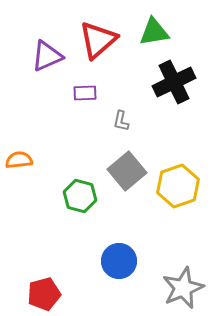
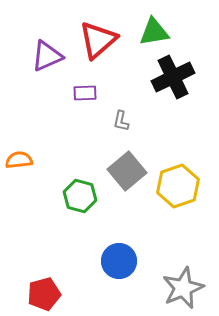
black cross: moved 1 px left, 5 px up
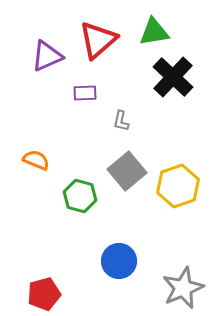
black cross: rotated 21 degrees counterclockwise
orange semicircle: moved 17 px right; rotated 28 degrees clockwise
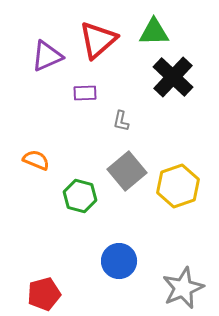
green triangle: rotated 8 degrees clockwise
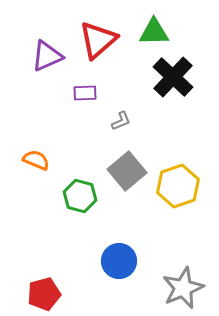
gray L-shape: rotated 125 degrees counterclockwise
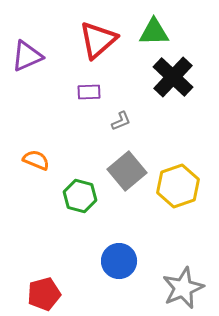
purple triangle: moved 20 px left
purple rectangle: moved 4 px right, 1 px up
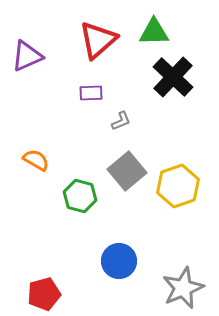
purple rectangle: moved 2 px right, 1 px down
orange semicircle: rotated 8 degrees clockwise
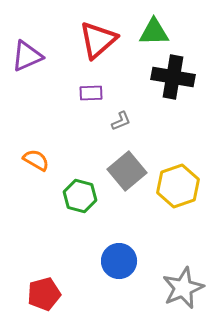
black cross: rotated 33 degrees counterclockwise
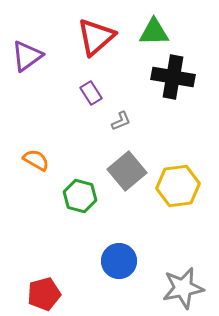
red triangle: moved 2 px left, 3 px up
purple triangle: rotated 12 degrees counterclockwise
purple rectangle: rotated 60 degrees clockwise
yellow hexagon: rotated 12 degrees clockwise
gray star: rotated 12 degrees clockwise
